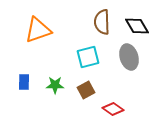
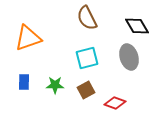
brown semicircle: moved 15 px left, 4 px up; rotated 25 degrees counterclockwise
orange triangle: moved 10 px left, 8 px down
cyan square: moved 1 px left, 1 px down
red diamond: moved 2 px right, 6 px up; rotated 15 degrees counterclockwise
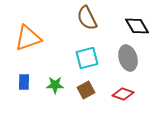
gray ellipse: moved 1 px left, 1 px down
red diamond: moved 8 px right, 9 px up
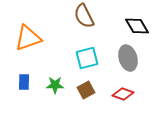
brown semicircle: moved 3 px left, 2 px up
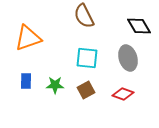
black diamond: moved 2 px right
cyan square: rotated 20 degrees clockwise
blue rectangle: moved 2 px right, 1 px up
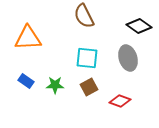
black diamond: rotated 25 degrees counterclockwise
orange triangle: rotated 16 degrees clockwise
blue rectangle: rotated 56 degrees counterclockwise
brown square: moved 3 px right, 3 px up
red diamond: moved 3 px left, 7 px down
